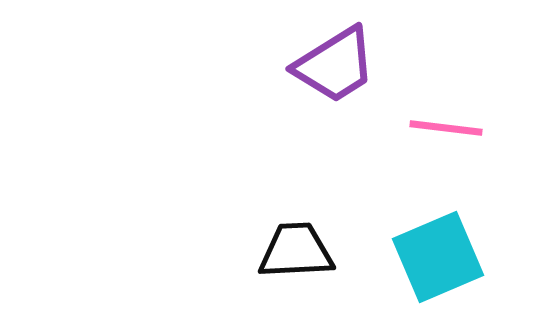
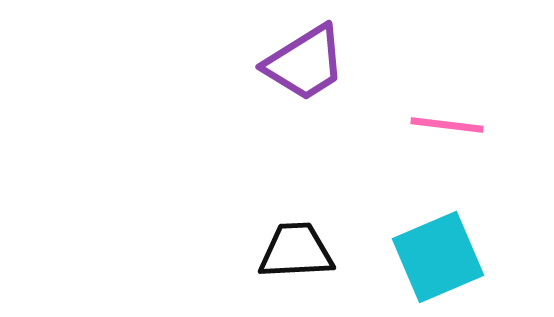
purple trapezoid: moved 30 px left, 2 px up
pink line: moved 1 px right, 3 px up
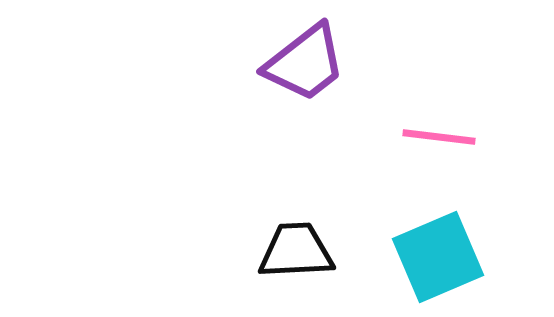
purple trapezoid: rotated 6 degrees counterclockwise
pink line: moved 8 px left, 12 px down
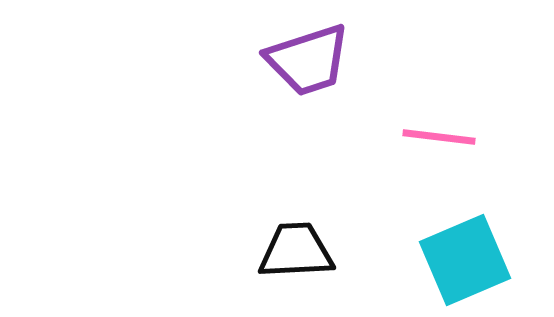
purple trapezoid: moved 3 px right, 3 px up; rotated 20 degrees clockwise
cyan square: moved 27 px right, 3 px down
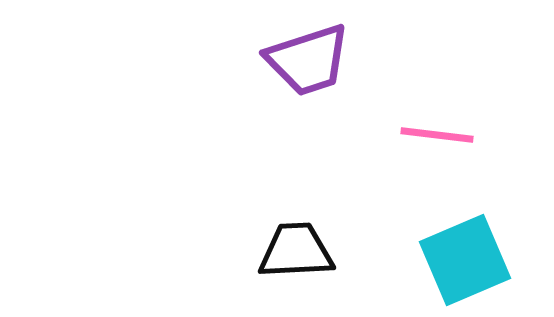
pink line: moved 2 px left, 2 px up
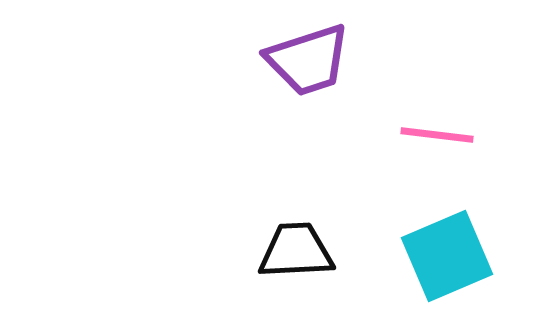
cyan square: moved 18 px left, 4 px up
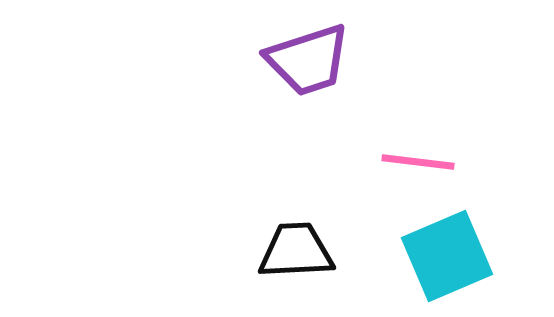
pink line: moved 19 px left, 27 px down
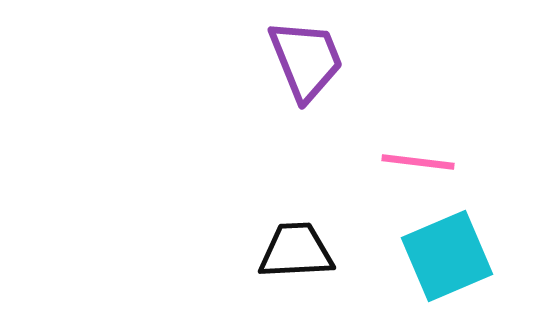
purple trapezoid: moved 2 px left; rotated 94 degrees counterclockwise
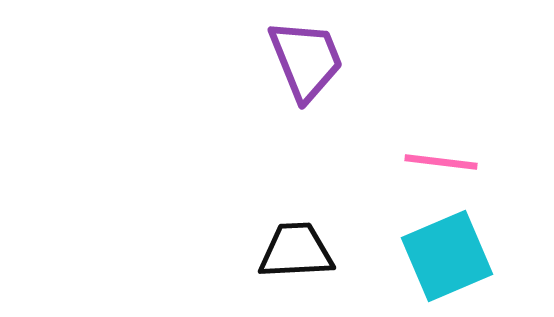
pink line: moved 23 px right
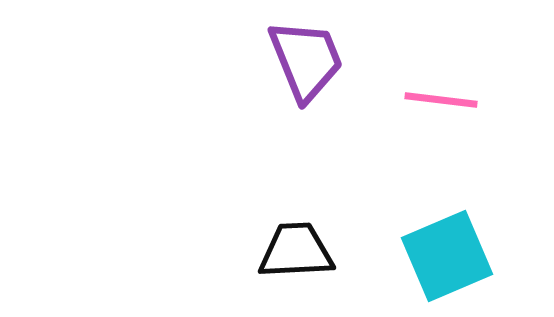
pink line: moved 62 px up
